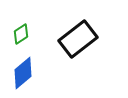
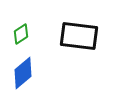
black rectangle: moved 1 px right, 3 px up; rotated 45 degrees clockwise
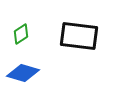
blue diamond: rotated 56 degrees clockwise
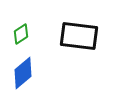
blue diamond: rotated 56 degrees counterclockwise
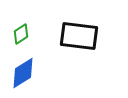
blue diamond: rotated 8 degrees clockwise
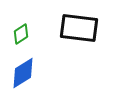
black rectangle: moved 8 px up
